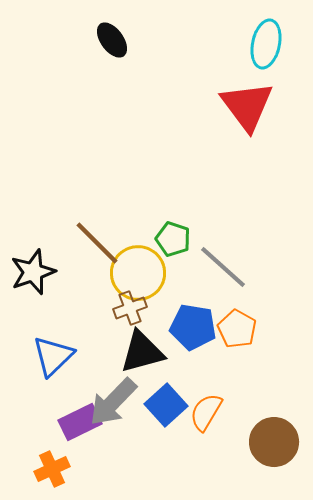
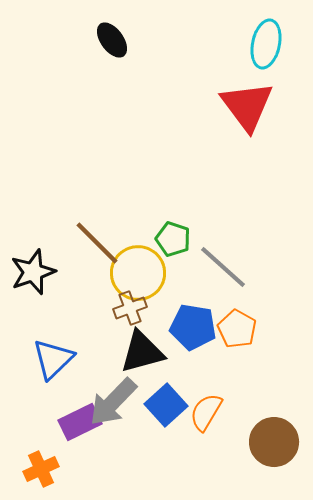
blue triangle: moved 3 px down
orange cross: moved 11 px left
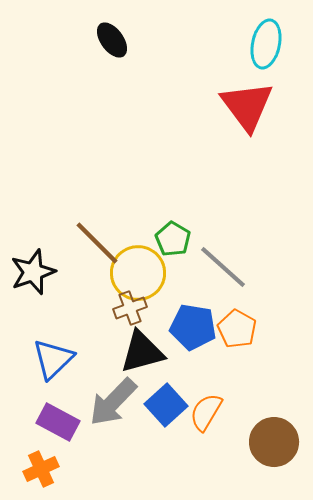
green pentagon: rotated 12 degrees clockwise
purple rectangle: moved 22 px left; rotated 54 degrees clockwise
